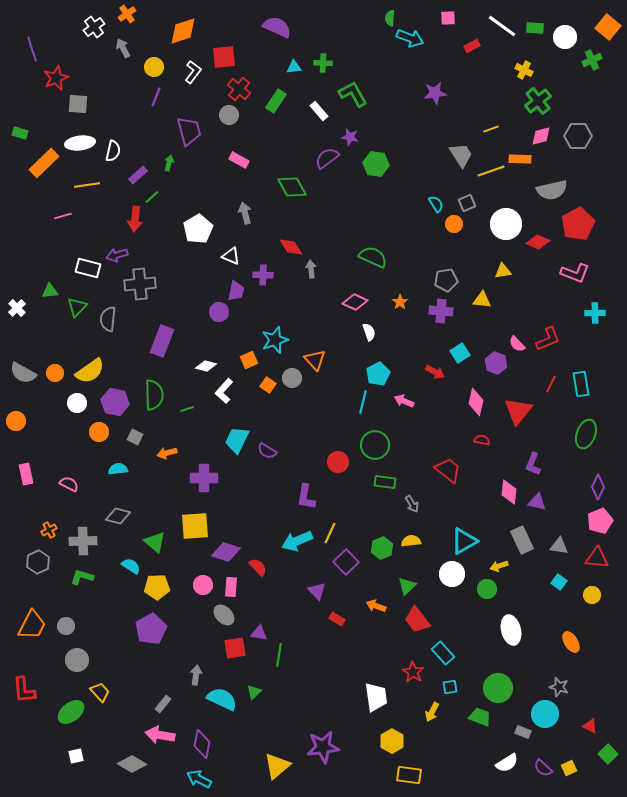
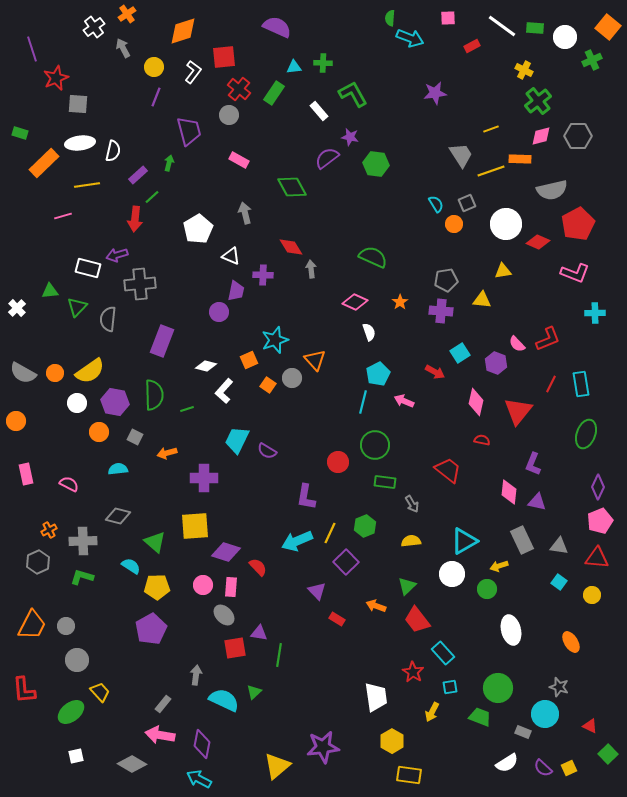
green rectangle at (276, 101): moved 2 px left, 8 px up
green hexagon at (382, 548): moved 17 px left, 22 px up
cyan semicircle at (222, 699): moved 2 px right, 1 px down
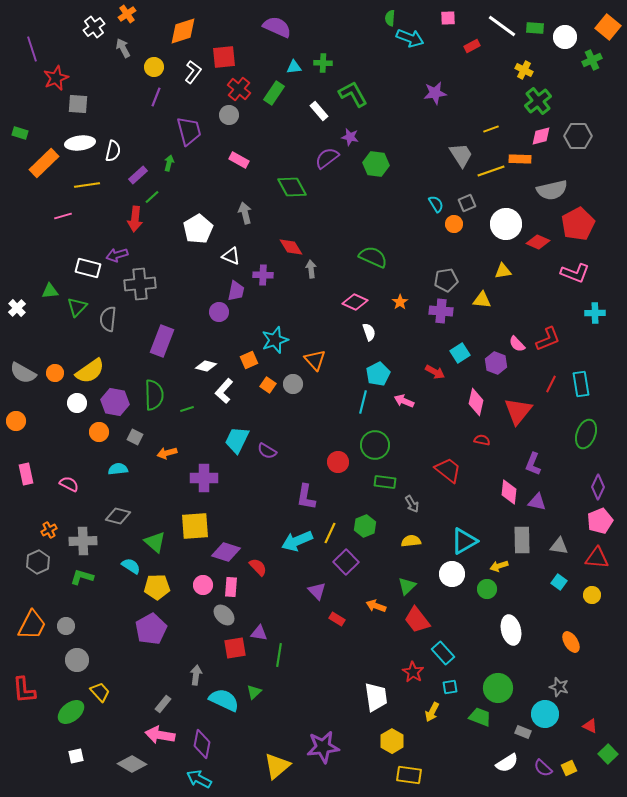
gray circle at (292, 378): moved 1 px right, 6 px down
gray rectangle at (522, 540): rotated 24 degrees clockwise
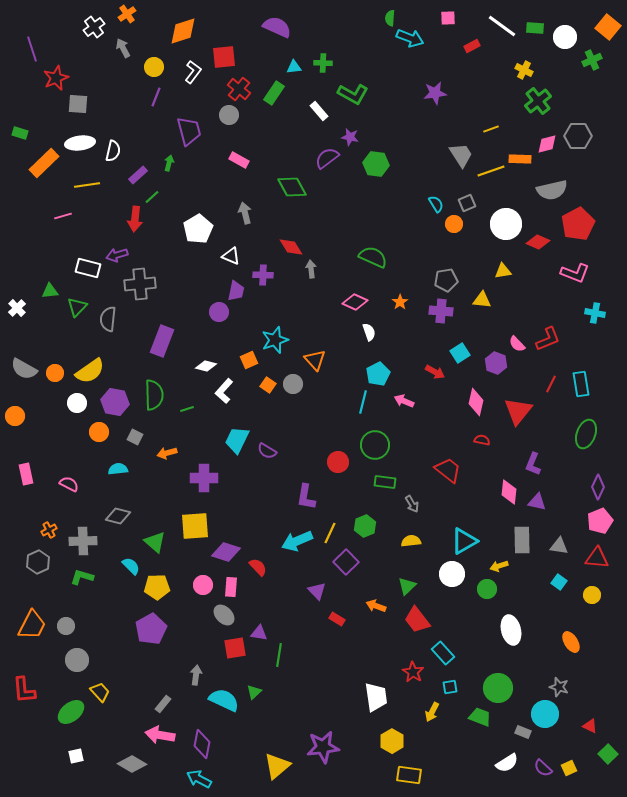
green L-shape at (353, 94): rotated 148 degrees clockwise
pink diamond at (541, 136): moved 6 px right, 8 px down
cyan cross at (595, 313): rotated 12 degrees clockwise
gray semicircle at (23, 373): moved 1 px right, 4 px up
orange circle at (16, 421): moved 1 px left, 5 px up
cyan semicircle at (131, 566): rotated 12 degrees clockwise
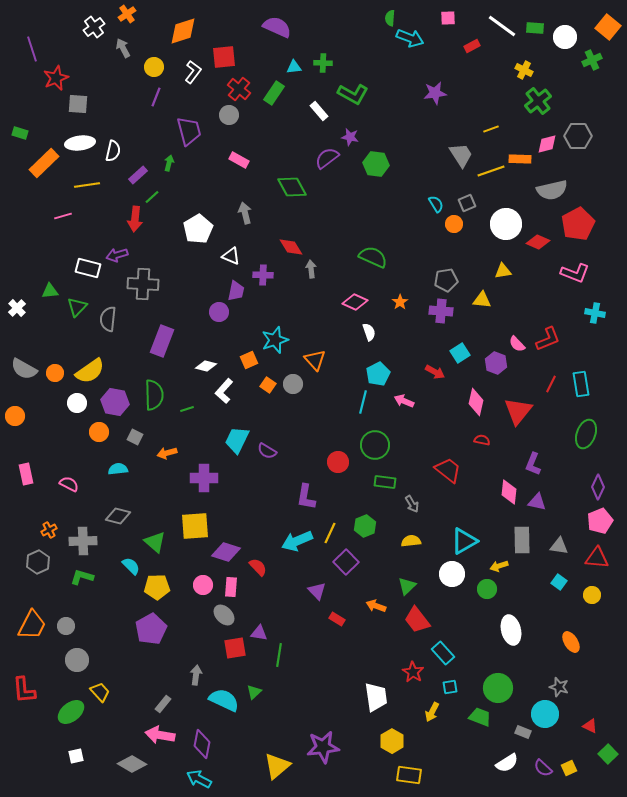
gray cross at (140, 284): moved 3 px right; rotated 8 degrees clockwise
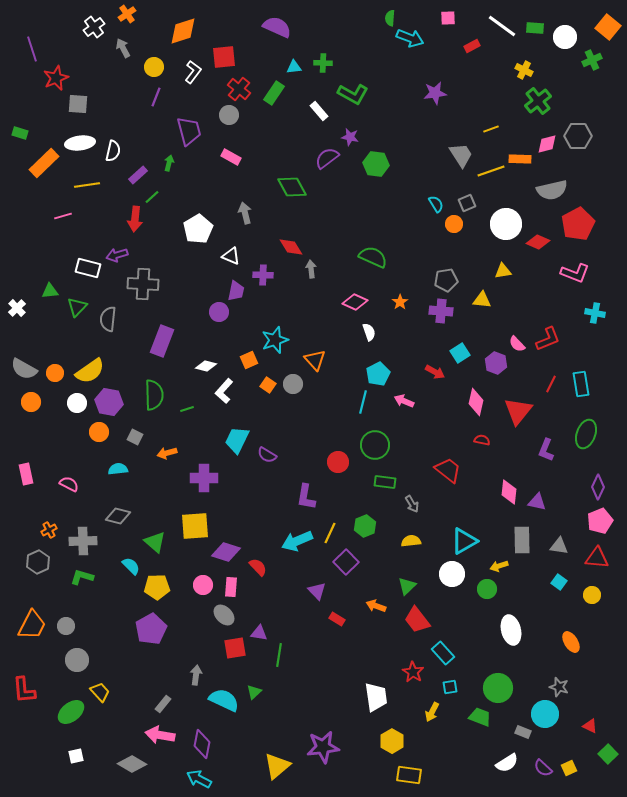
pink rectangle at (239, 160): moved 8 px left, 3 px up
purple hexagon at (115, 402): moved 6 px left
orange circle at (15, 416): moved 16 px right, 14 px up
purple semicircle at (267, 451): moved 4 px down
purple L-shape at (533, 464): moved 13 px right, 14 px up
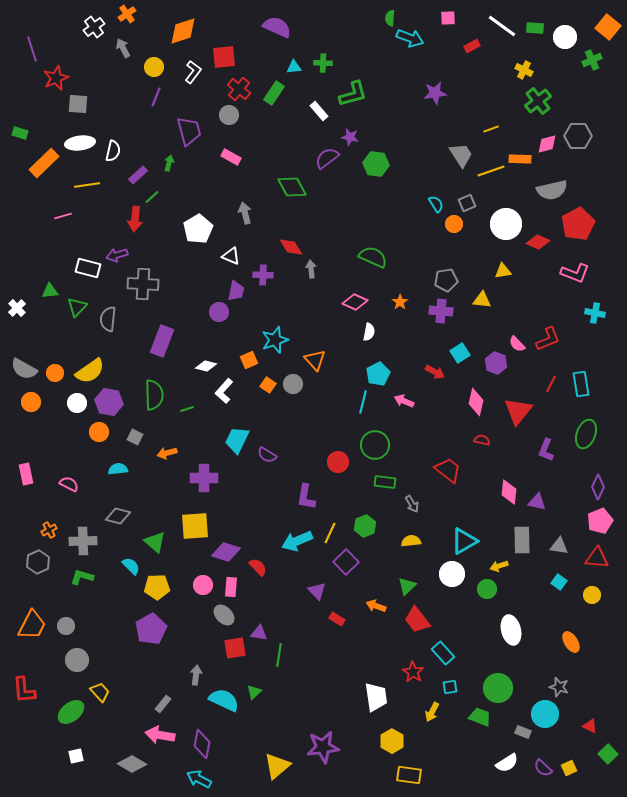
green L-shape at (353, 94): rotated 44 degrees counterclockwise
white semicircle at (369, 332): rotated 30 degrees clockwise
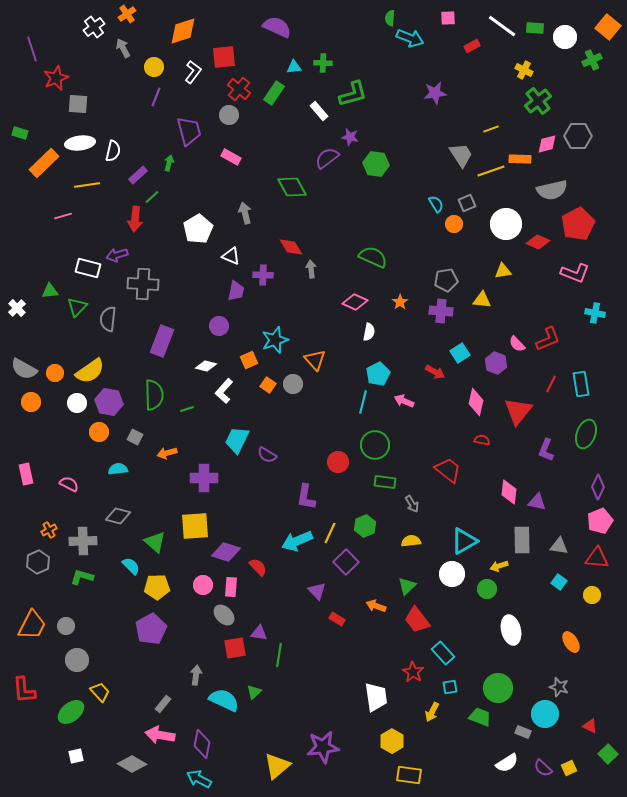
purple circle at (219, 312): moved 14 px down
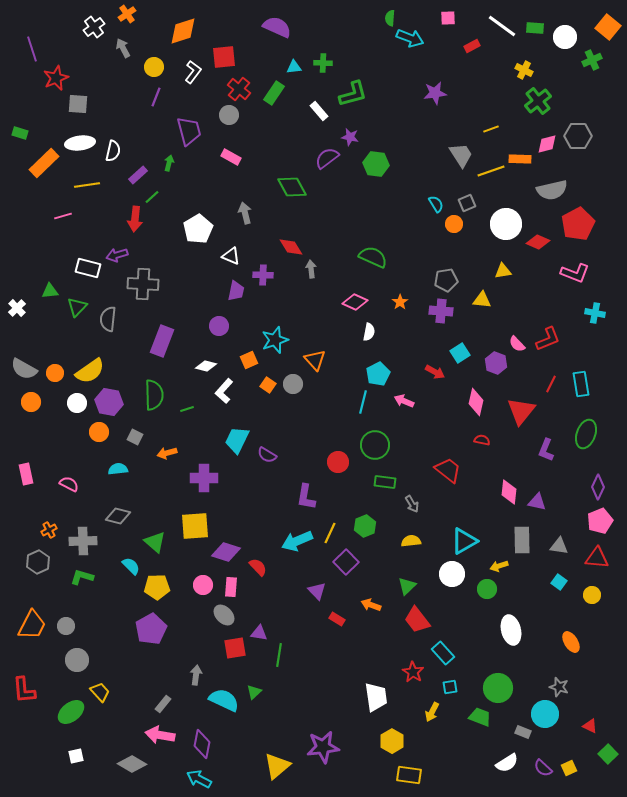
red triangle at (518, 411): moved 3 px right
orange arrow at (376, 606): moved 5 px left, 1 px up
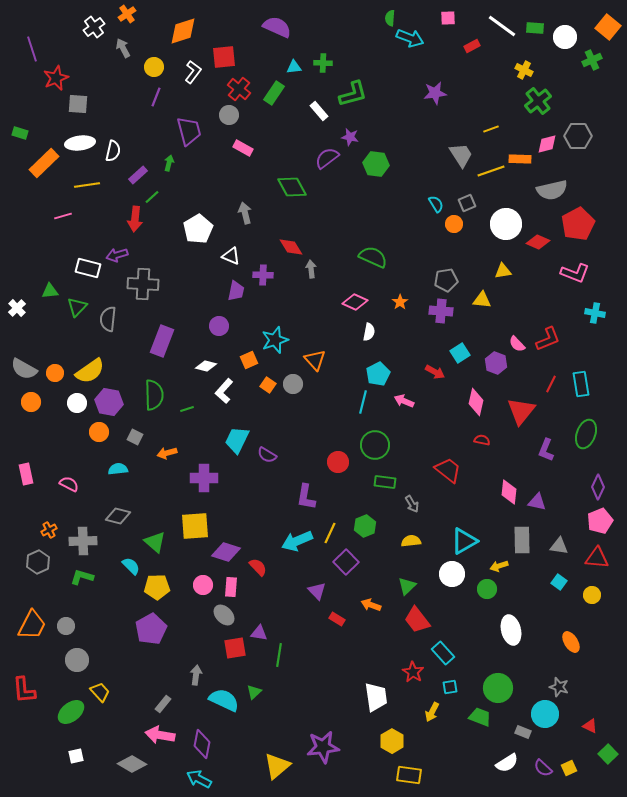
pink rectangle at (231, 157): moved 12 px right, 9 px up
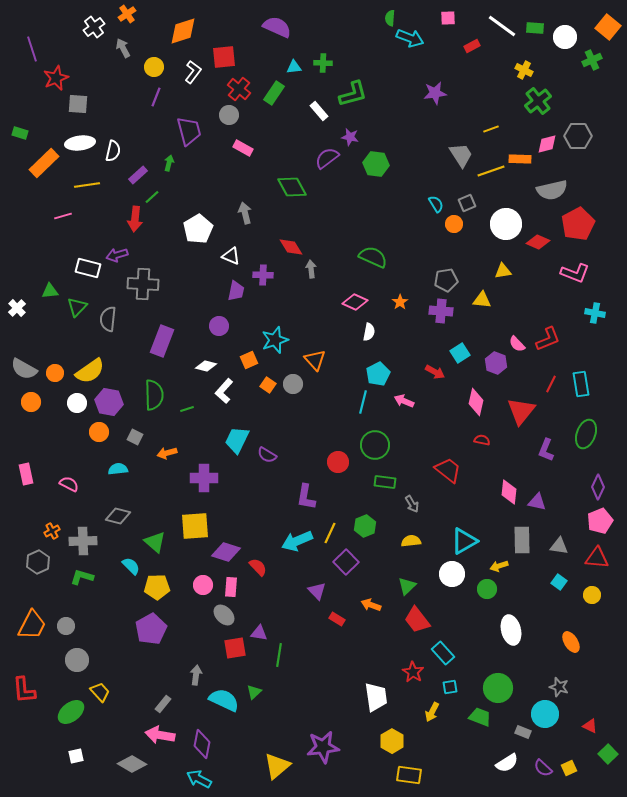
orange cross at (49, 530): moved 3 px right, 1 px down
